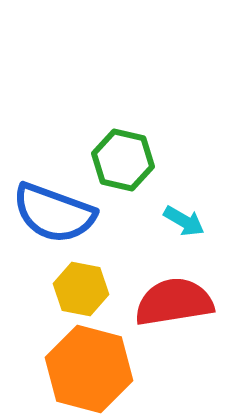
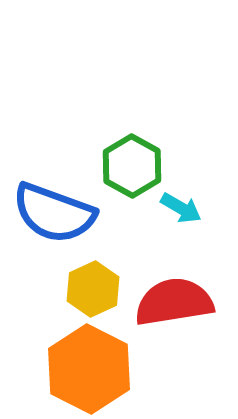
green hexagon: moved 9 px right, 6 px down; rotated 16 degrees clockwise
cyan arrow: moved 3 px left, 13 px up
yellow hexagon: moved 12 px right; rotated 24 degrees clockwise
orange hexagon: rotated 12 degrees clockwise
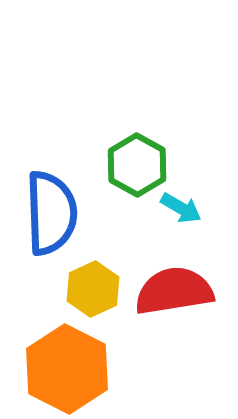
green hexagon: moved 5 px right, 1 px up
blue semicircle: moved 3 px left; rotated 112 degrees counterclockwise
red semicircle: moved 11 px up
orange hexagon: moved 22 px left
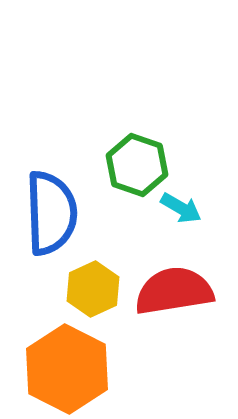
green hexagon: rotated 10 degrees counterclockwise
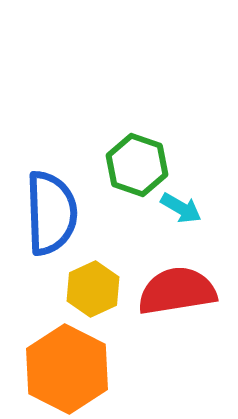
red semicircle: moved 3 px right
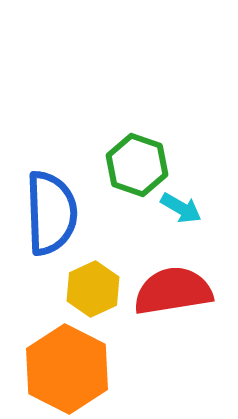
red semicircle: moved 4 px left
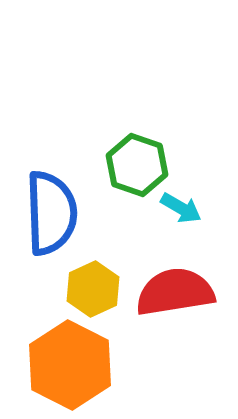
red semicircle: moved 2 px right, 1 px down
orange hexagon: moved 3 px right, 4 px up
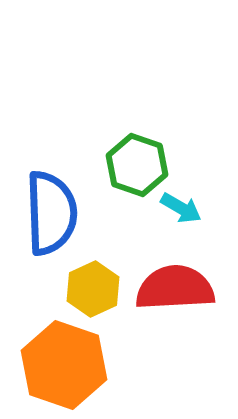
red semicircle: moved 4 px up; rotated 6 degrees clockwise
orange hexagon: moved 6 px left; rotated 8 degrees counterclockwise
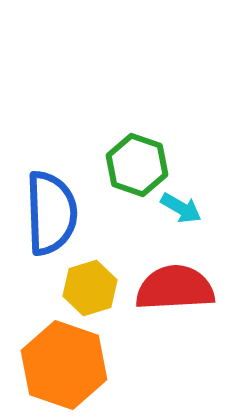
yellow hexagon: moved 3 px left, 1 px up; rotated 8 degrees clockwise
